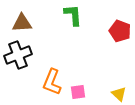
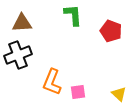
red pentagon: moved 9 px left
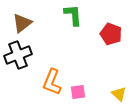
brown triangle: rotated 35 degrees counterclockwise
red pentagon: moved 3 px down
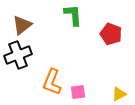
brown triangle: moved 2 px down
yellow triangle: rotated 49 degrees clockwise
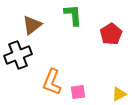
brown triangle: moved 10 px right
red pentagon: rotated 20 degrees clockwise
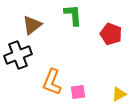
red pentagon: rotated 20 degrees counterclockwise
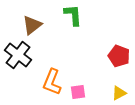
red pentagon: moved 8 px right, 22 px down
black cross: rotated 32 degrees counterclockwise
yellow triangle: moved 1 px up
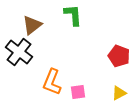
black cross: moved 1 px right, 3 px up
